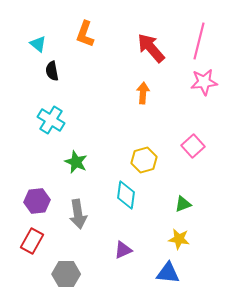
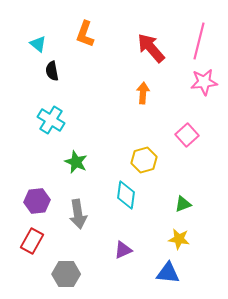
pink square: moved 6 px left, 11 px up
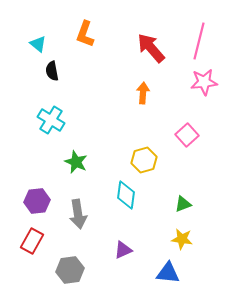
yellow star: moved 3 px right
gray hexagon: moved 4 px right, 4 px up; rotated 8 degrees counterclockwise
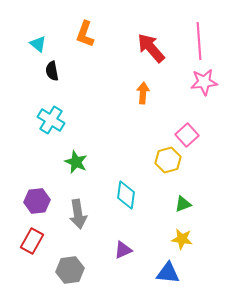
pink line: rotated 18 degrees counterclockwise
yellow hexagon: moved 24 px right
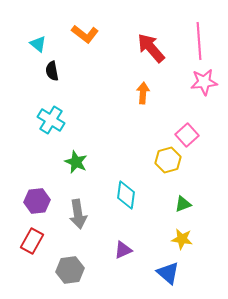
orange L-shape: rotated 72 degrees counterclockwise
blue triangle: rotated 35 degrees clockwise
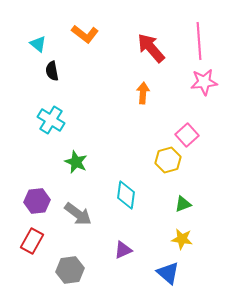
gray arrow: rotated 44 degrees counterclockwise
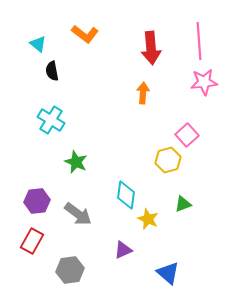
red arrow: rotated 144 degrees counterclockwise
yellow star: moved 34 px left, 20 px up; rotated 15 degrees clockwise
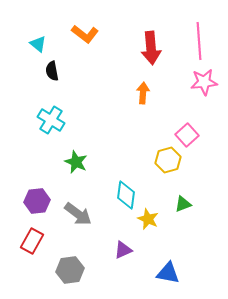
blue triangle: rotated 30 degrees counterclockwise
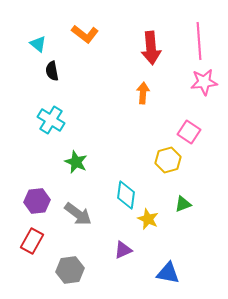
pink square: moved 2 px right, 3 px up; rotated 15 degrees counterclockwise
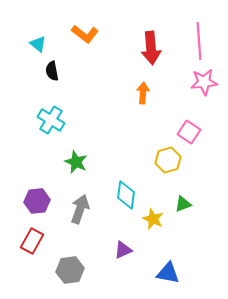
gray arrow: moved 2 px right, 5 px up; rotated 108 degrees counterclockwise
yellow star: moved 5 px right
